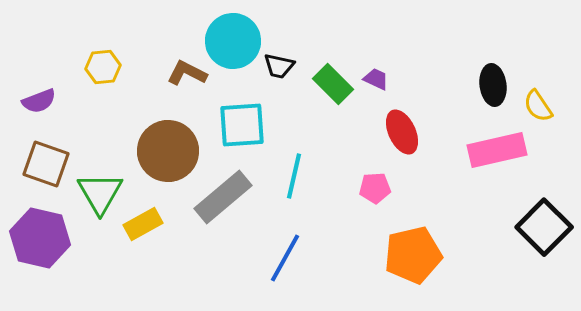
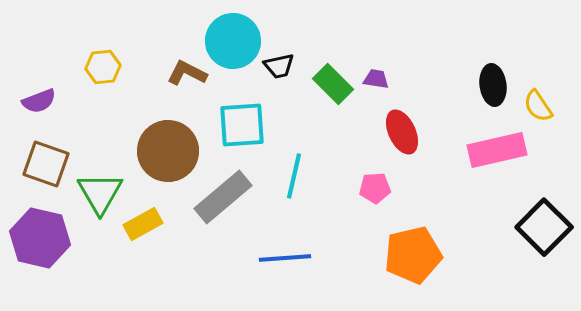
black trapezoid: rotated 24 degrees counterclockwise
purple trapezoid: rotated 16 degrees counterclockwise
blue line: rotated 57 degrees clockwise
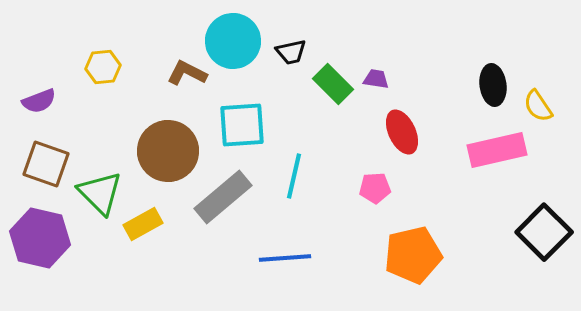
black trapezoid: moved 12 px right, 14 px up
green triangle: rotated 15 degrees counterclockwise
black square: moved 5 px down
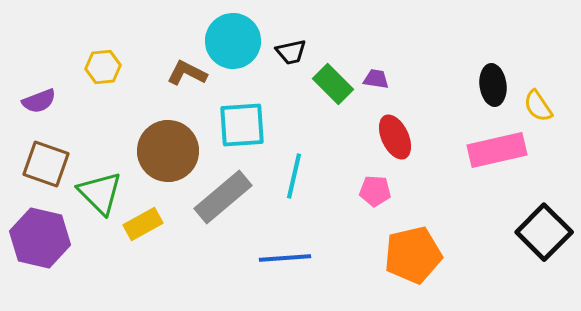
red ellipse: moved 7 px left, 5 px down
pink pentagon: moved 3 px down; rotated 8 degrees clockwise
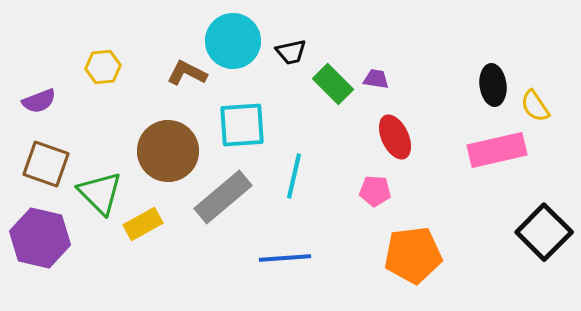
yellow semicircle: moved 3 px left
orange pentagon: rotated 6 degrees clockwise
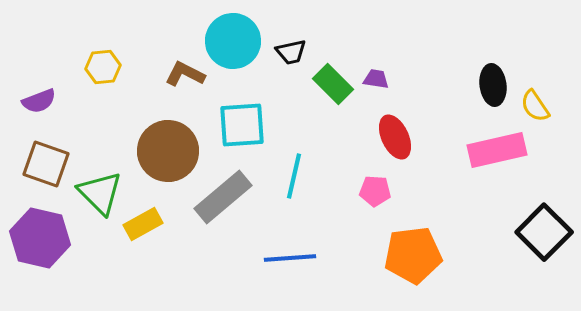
brown L-shape: moved 2 px left, 1 px down
blue line: moved 5 px right
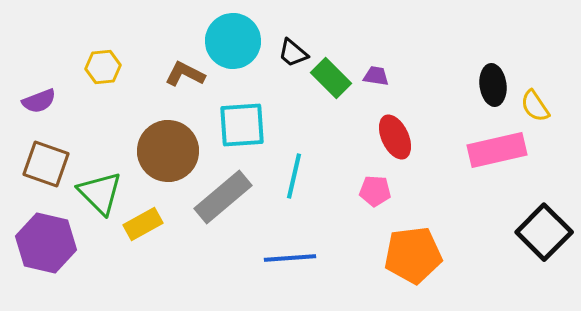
black trapezoid: moved 2 px right, 1 px down; rotated 52 degrees clockwise
purple trapezoid: moved 3 px up
green rectangle: moved 2 px left, 6 px up
purple hexagon: moved 6 px right, 5 px down
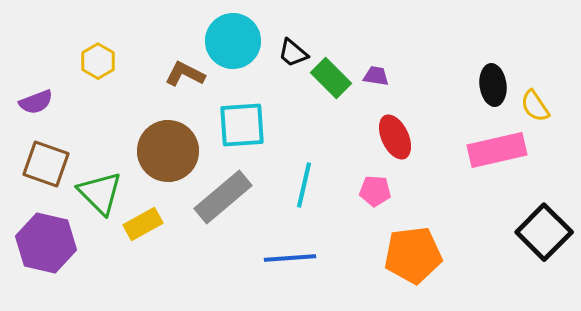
yellow hexagon: moved 5 px left, 6 px up; rotated 24 degrees counterclockwise
purple semicircle: moved 3 px left, 1 px down
cyan line: moved 10 px right, 9 px down
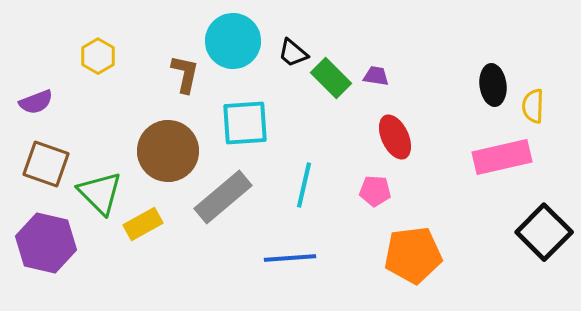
yellow hexagon: moved 5 px up
brown L-shape: rotated 75 degrees clockwise
yellow semicircle: moved 2 px left; rotated 36 degrees clockwise
cyan square: moved 3 px right, 2 px up
pink rectangle: moved 5 px right, 7 px down
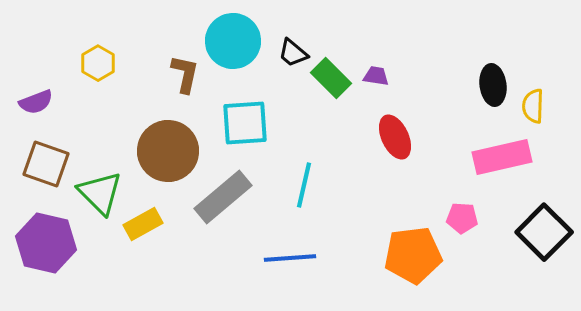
yellow hexagon: moved 7 px down
pink pentagon: moved 87 px right, 27 px down
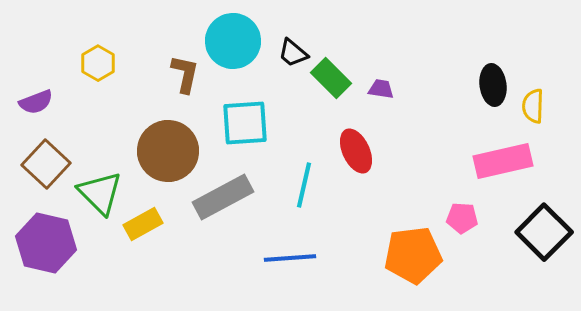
purple trapezoid: moved 5 px right, 13 px down
red ellipse: moved 39 px left, 14 px down
pink rectangle: moved 1 px right, 4 px down
brown square: rotated 24 degrees clockwise
gray rectangle: rotated 12 degrees clockwise
